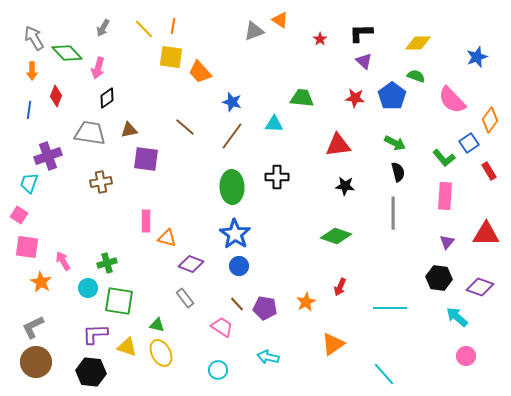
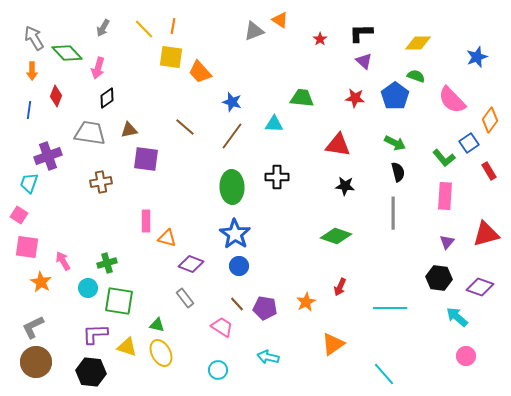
blue pentagon at (392, 96): moved 3 px right
red triangle at (338, 145): rotated 16 degrees clockwise
red triangle at (486, 234): rotated 16 degrees counterclockwise
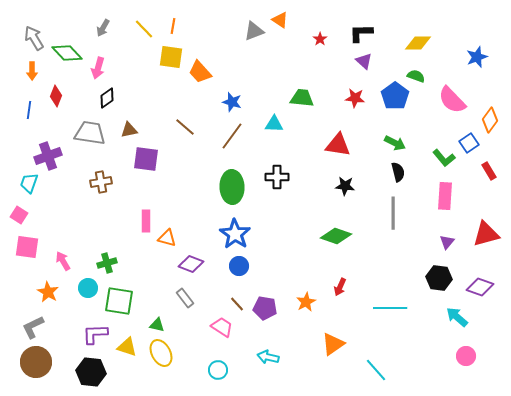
orange star at (41, 282): moved 7 px right, 10 px down
cyan line at (384, 374): moved 8 px left, 4 px up
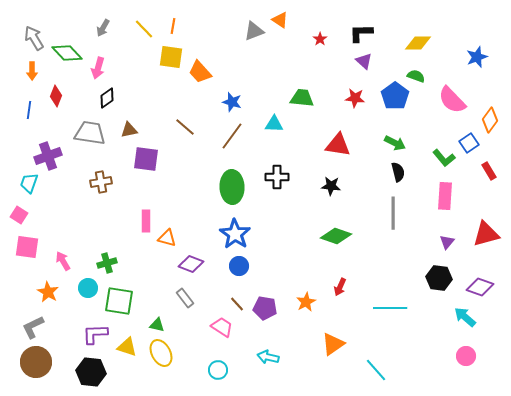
black star at (345, 186): moved 14 px left
cyan arrow at (457, 317): moved 8 px right
